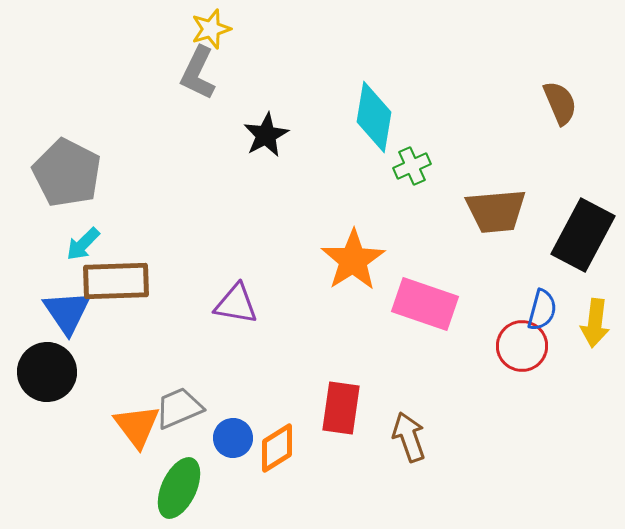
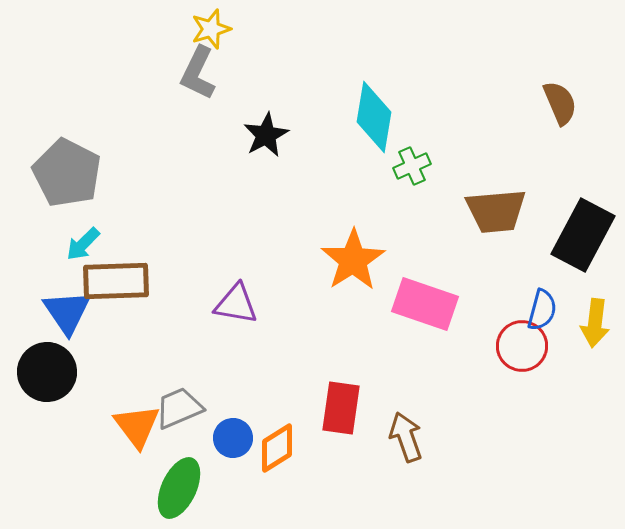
brown arrow: moved 3 px left
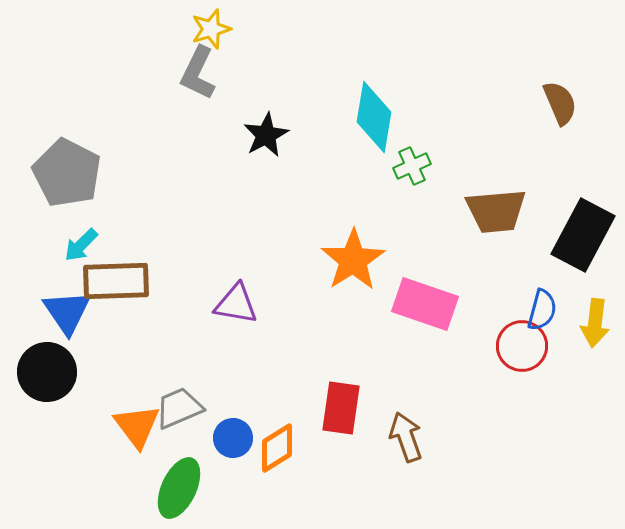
cyan arrow: moved 2 px left, 1 px down
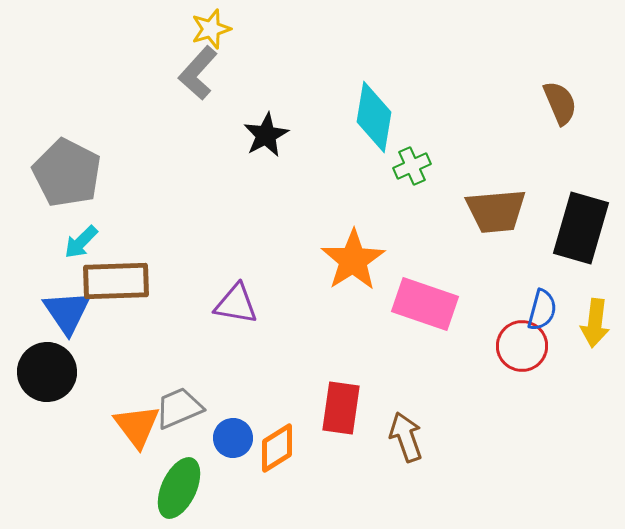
gray L-shape: rotated 16 degrees clockwise
black rectangle: moved 2 px left, 7 px up; rotated 12 degrees counterclockwise
cyan arrow: moved 3 px up
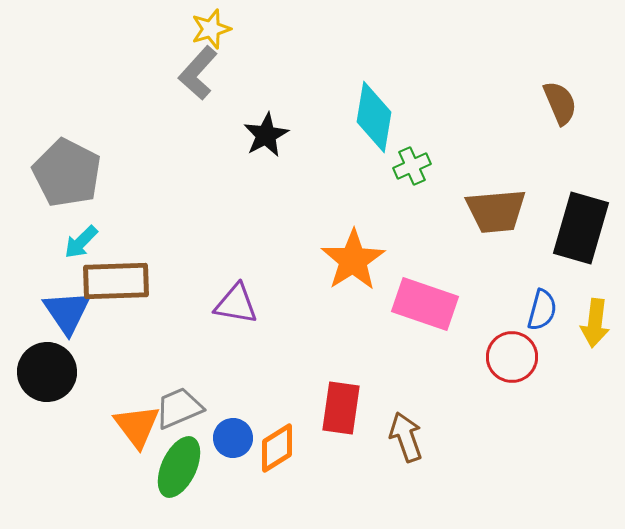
red circle: moved 10 px left, 11 px down
green ellipse: moved 21 px up
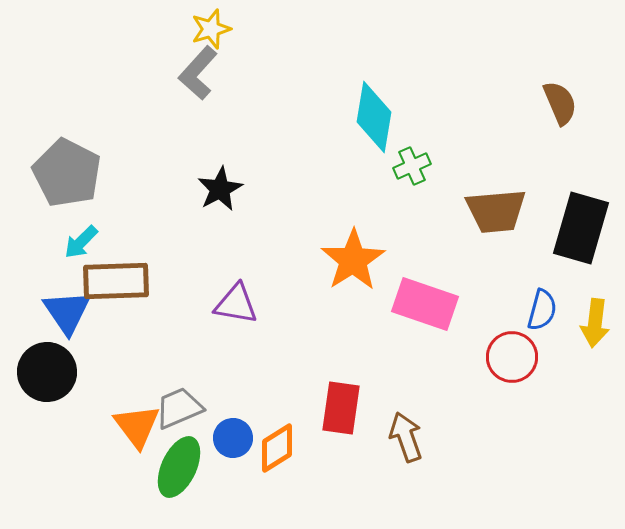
black star: moved 46 px left, 54 px down
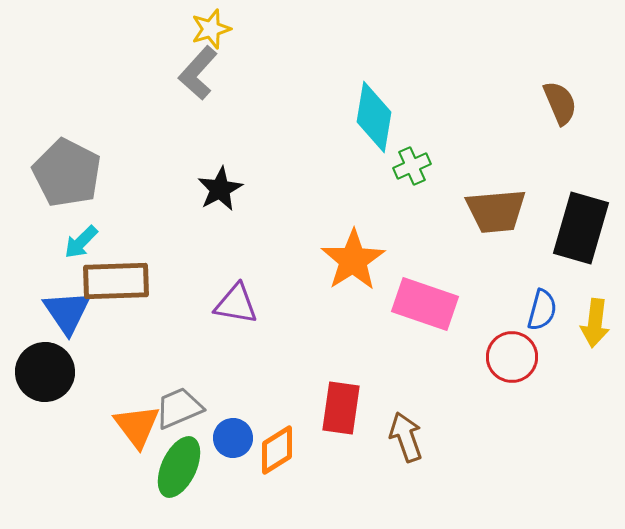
black circle: moved 2 px left
orange diamond: moved 2 px down
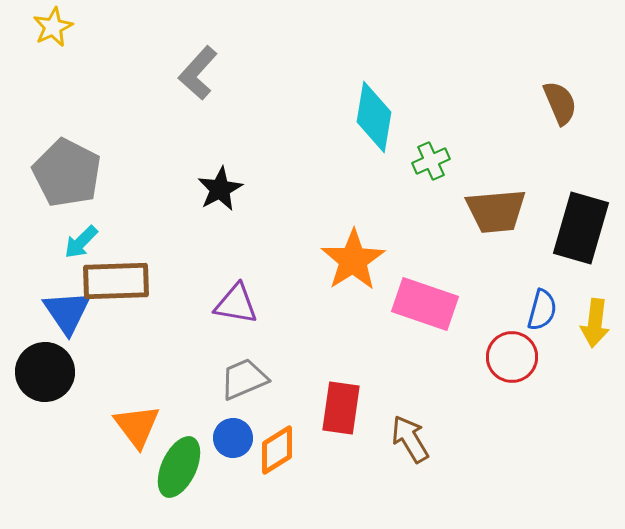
yellow star: moved 158 px left, 2 px up; rotated 9 degrees counterclockwise
green cross: moved 19 px right, 5 px up
gray trapezoid: moved 65 px right, 29 px up
brown arrow: moved 4 px right, 2 px down; rotated 12 degrees counterclockwise
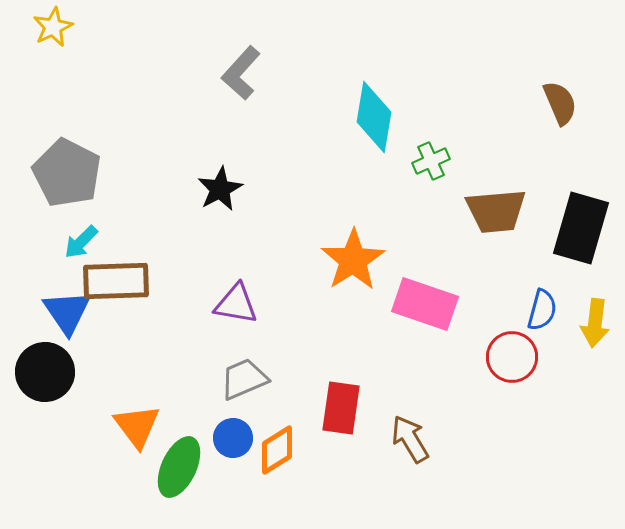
gray L-shape: moved 43 px right
